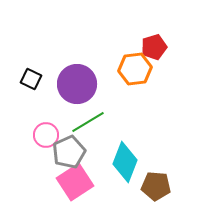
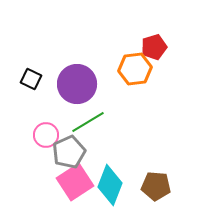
cyan diamond: moved 15 px left, 23 px down
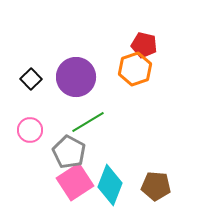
red pentagon: moved 10 px left, 2 px up; rotated 30 degrees clockwise
orange hexagon: rotated 12 degrees counterclockwise
black square: rotated 20 degrees clockwise
purple circle: moved 1 px left, 7 px up
pink circle: moved 16 px left, 5 px up
gray pentagon: rotated 20 degrees counterclockwise
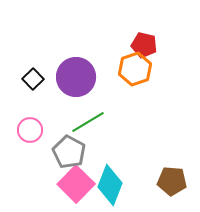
black square: moved 2 px right
pink square: moved 1 px right, 2 px down; rotated 12 degrees counterclockwise
brown pentagon: moved 16 px right, 5 px up
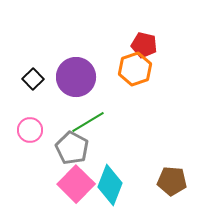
gray pentagon: moved 3 px right, 4 px up
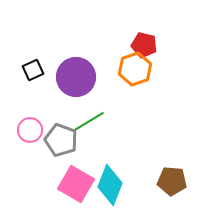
black square: moved 9 px up; rotated 20 degrees clockwise
gray pentagon: moved 11 px left, 8 px up; rotated 8 degrees counterclockwise
pink square: rotated 15 degrees counterclockwise
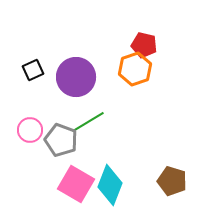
brown pentagon: rotated 12 degrees clockwise
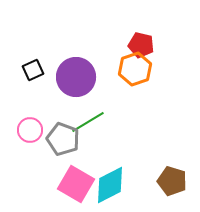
red pentagon: moved 3 px left
gray pentagon: moved 2 px right, 1 px up
cyan diamond: rotated 42 degrees clockwise
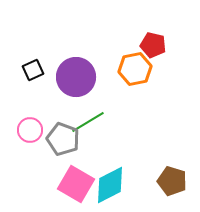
red pentagon: moved 12 px right
orange hexagon: rotated 8 degrees clockwise
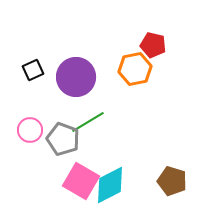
pink square: moved 5 px right, 3 px up
